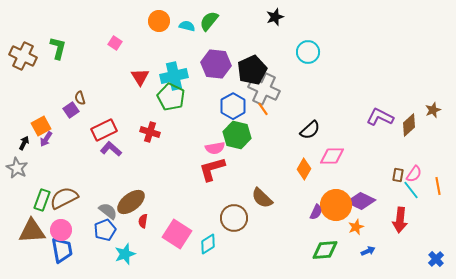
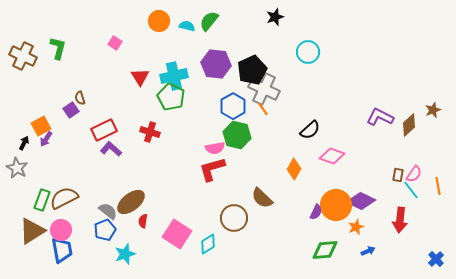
pink diamond at (332, 156): rotated 20 degrees clockwise
orange diamond at (304, 169): moved 10 px left
brown triangle at (32, 231): rotated 28 degrees counterclockwise
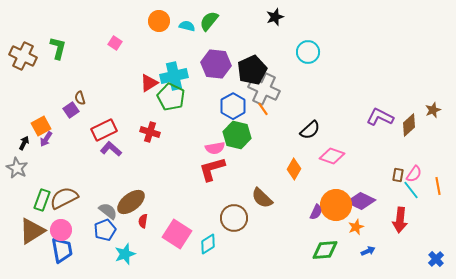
red triangle at (140, 77): moved 9 px right, 6 px down; rotated 30 degrees clockwise
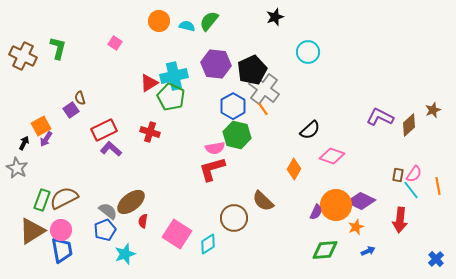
gray cross at (264, 89): rotated 12 degrees clockwise
brown semicircle at (262, 198): moved 1 px right, 3 px down
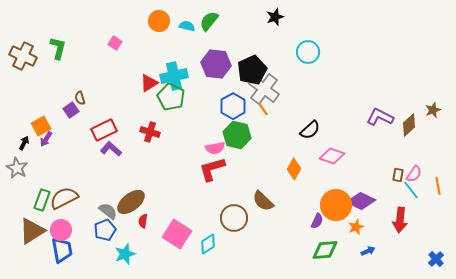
purple semicircle at (316, 212): moved 1 px right, 9 px down
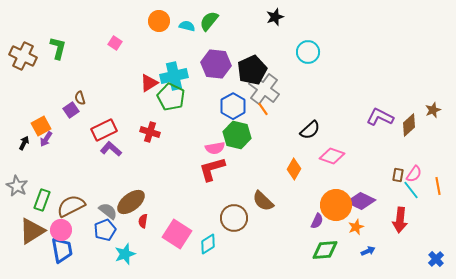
gray star at (17, 168): moved 18 px down
brown semicircle at (64, 198): moved 7 px right, 8 px down
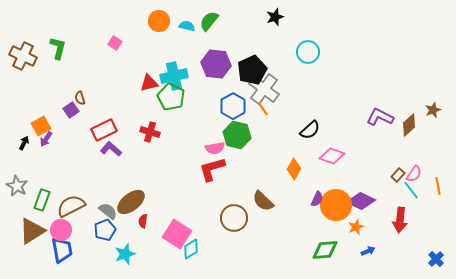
red triangle at (149, 83): rotated 18 degrees clockwise
brown rectangle at (398, 175): rotated 32 degrees clockwise
purple semicircle at (317, 221): moved 22 px up
cyan diamond at (208, 244): moved 17 px left, 5 px down
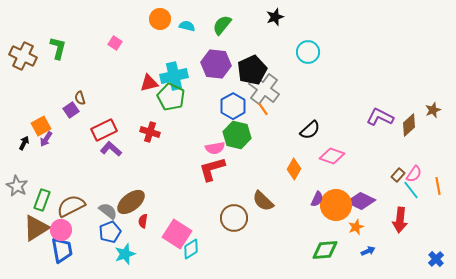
orange circle at (159, 21): moved 1 px right, 2 px up
green semicircle at (209, 21): moved 13 px right, 4 px down
blue pentagon at (105, 230): moved 5 px right, 2 px down
brown triangle at (32, 231): moved 4 px right, 3 px up
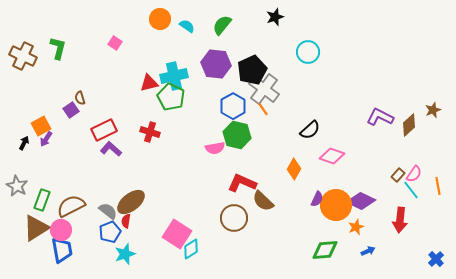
cyan semicircle at (187, 26): rotated 21 degrees clockwise
red L-shape at (212, 169): moved 30 px right, 14 px down; rotated 40 degrees clockwise
red semicircle at (143, 221): moved 17 px left
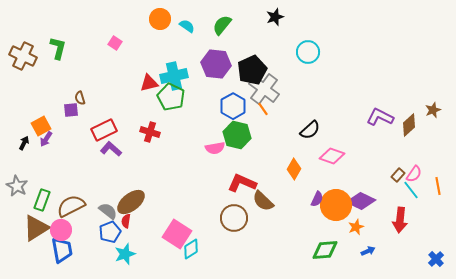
purple square at (71, 110): rotated 28 degrees clockwise
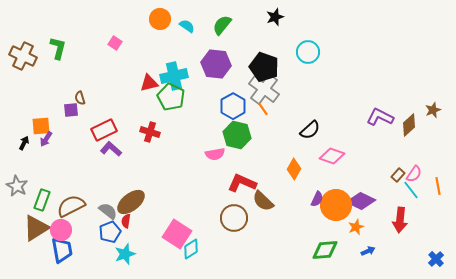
black pentagon at (252, 70): moved 12 px right, 3 px up; rotated 28 degrees counterclockwise
orange square at (41, 126): rotated 24 degrees clockwise
pink semicircle at (215, 148): moved 6 px down
